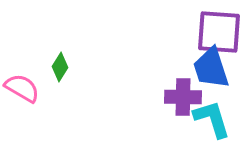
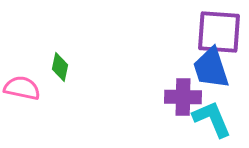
green diamond: rotated 20 degrees counterclockwise
pink semicircle: rotated 18 degrees counterclockwise
cyan L-shape: rotated 6 degrees counterclockwise
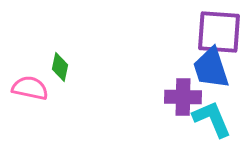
pink semicircle: moved 8 px right
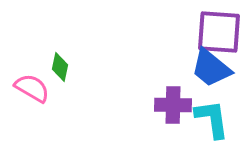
blue trapezoid: rotated 33 degrees counterclockwise
pink semicircle: moved 2 px right; rotated 18 degrees clockwise
purple cross: moved 10 px left, 8 px down
cyan L-shape: rotated 15 degrees clockwise
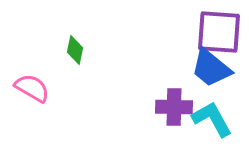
green diamond: moved 15 px right, 17 px up
purple cross: moved 1 px right, 2 px down
cyan L-shape: rotated 21 degrees counterclockwise
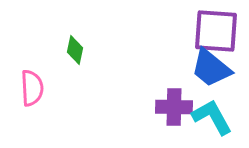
purple square: moved 3 px left, 1 px up
pink semicircle: rotated 57 degrees clockwise
cyan L-shape: moved 2 px up
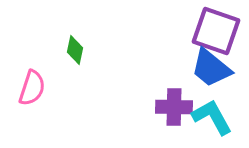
purple square: rotated 15 degrees clockwise
pink semicircle: rotated 21 degrees clockwise
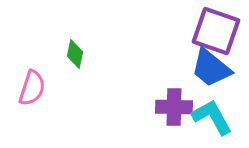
green diamond: moved 4 px down
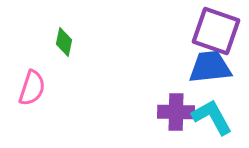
green diamond: moved 11 px left, 12 px up
blue trapezoid: moved 1 px left, 1 px up; rotated 135 degrees clockwise
purple cross: moved 2 px right, 5 px down
